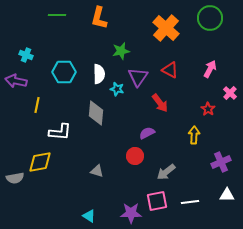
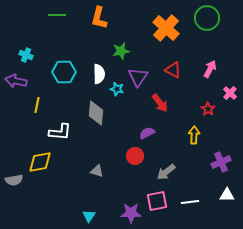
green circle: moved 3 px left
red triangle: moved 3 px right
gray semicircle: moved 1 px left, 2 px down
cyan triangle: rotated 32 degrees clockwise
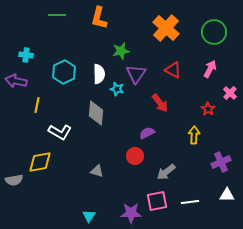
green circle: moved 7 px right, 14 px down
cyan cross: rotated 16 degrees counterclockwise
cyan hexagon: rotated 25 degrees counterclockwise
purple triangle: moved 2 px left, 3 px up
white L-shape: rotated 25 degrees clockwise
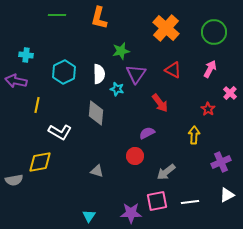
white triangle: rotated 28 degrees counterclockwise
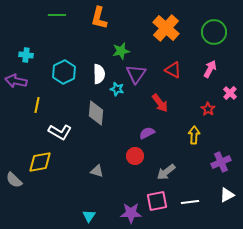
gray semicircle: rotated 54 degrees clockwise
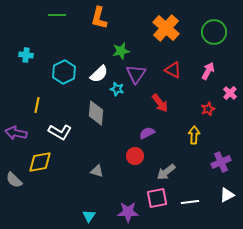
pink arrow: moved 2 px left, 2 px down
white semicircle: rotated 48 degrees clockwise
purple arrow: moved 52 px down
red star: rotated 16 degrees clockwise
pink square: moved 3 px up
purple star: moved 3 px left, 1 px up
